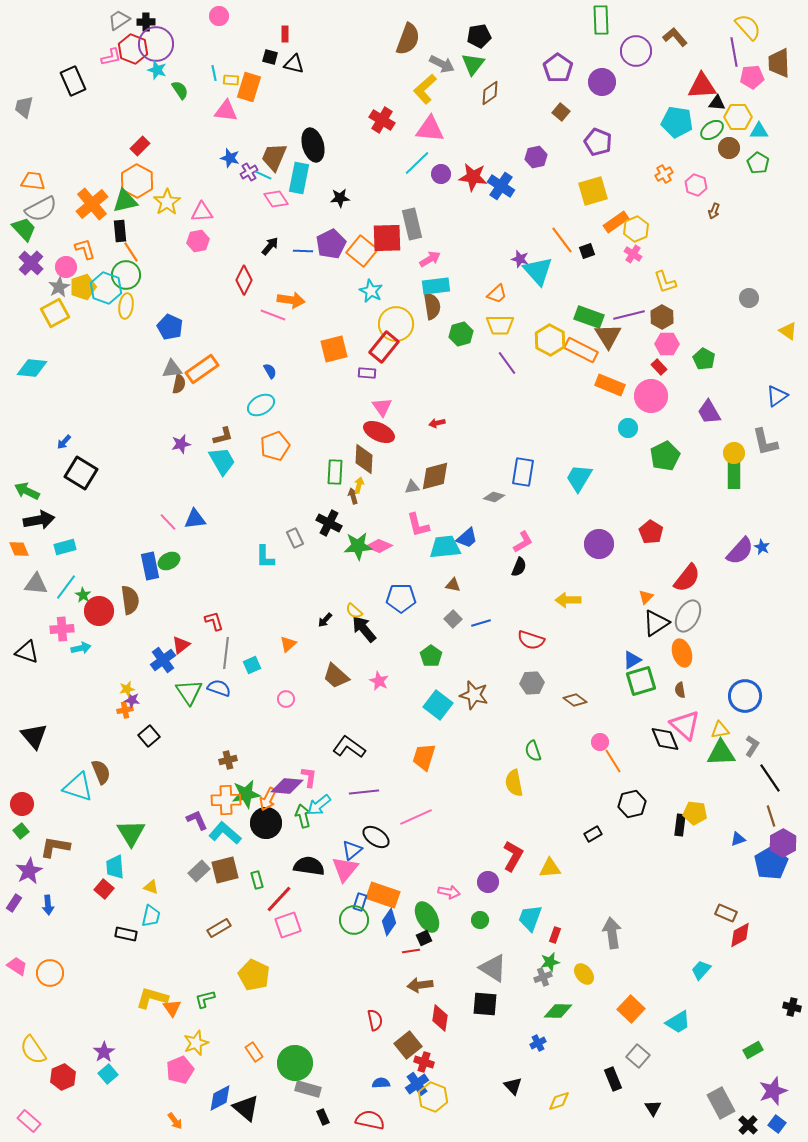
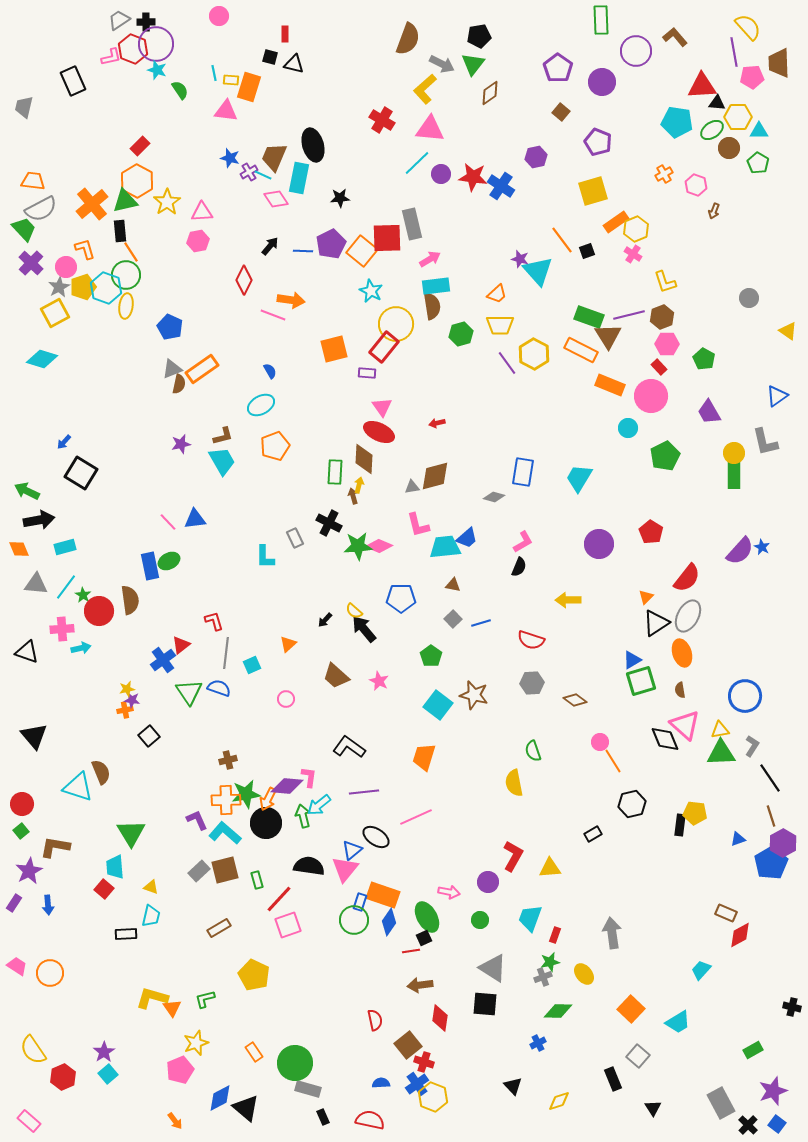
brown hexagon at (662, 317): rotated 10 degrees clockwise
yellow hexagon at (550, 340): moved 16 px left, 14 px down
cyan diamond at (32, 368): moved 10 px right, 9 px up; rotated 12 degrees clockwise
gray triangle at (172, 369): rotated 15 degrees counterclockwise
black rectangle at (126, 934): rotated 15 degrees counterclockwise
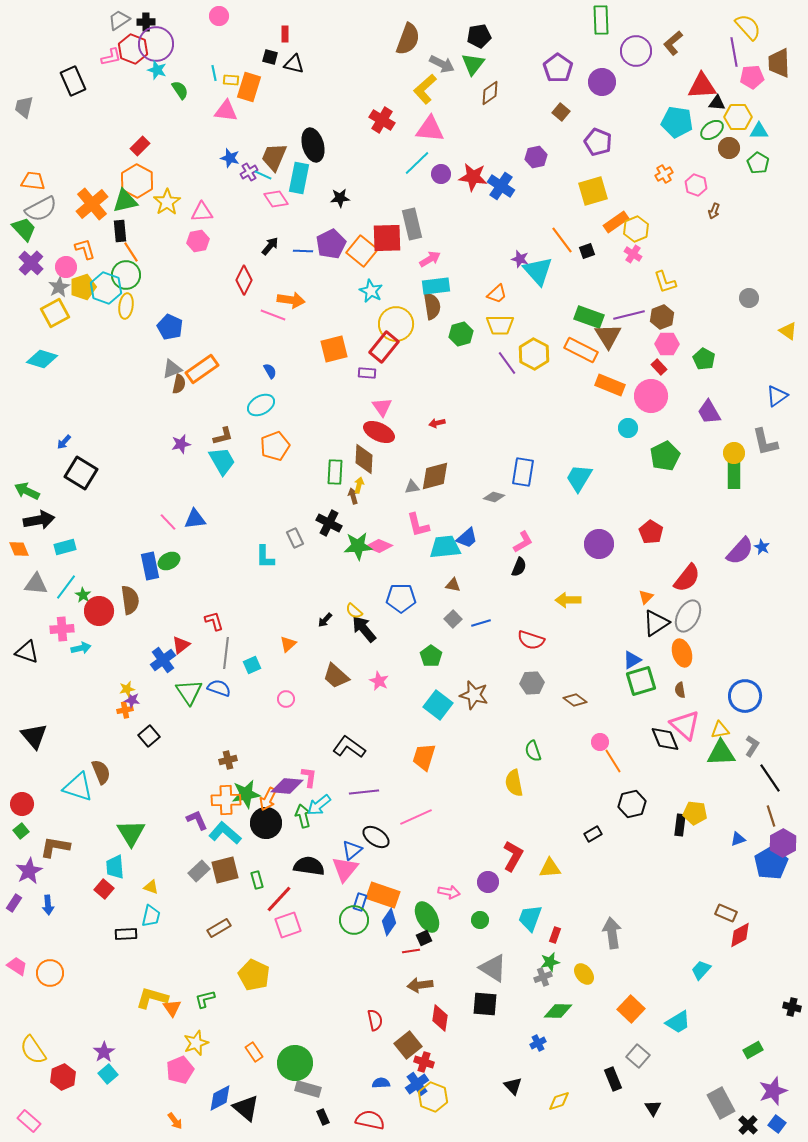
brown L-shape at (675, 37): moved 2 px left, 6 px down; rotated 90 degrees counterclockwise
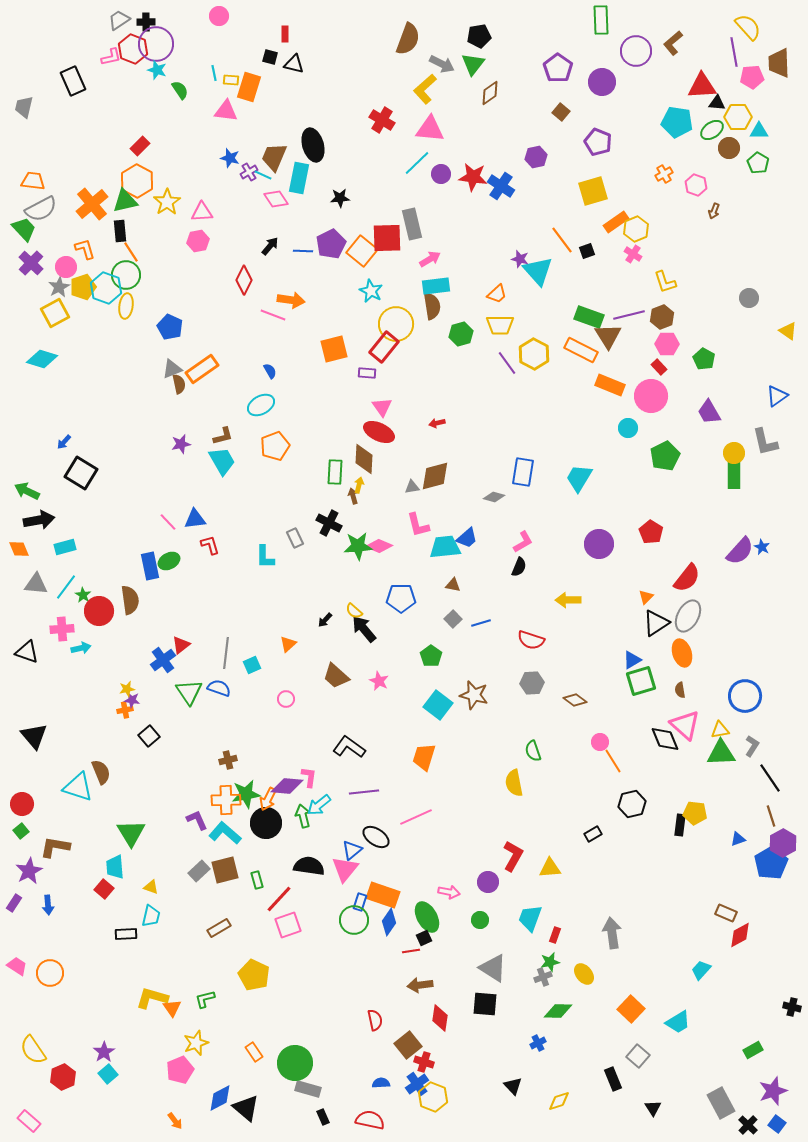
brown semicircle at (179, 384): rotated 24 degrees counterclockwise
red L-shape at (214, 621): moved 4 px left, 76 px up
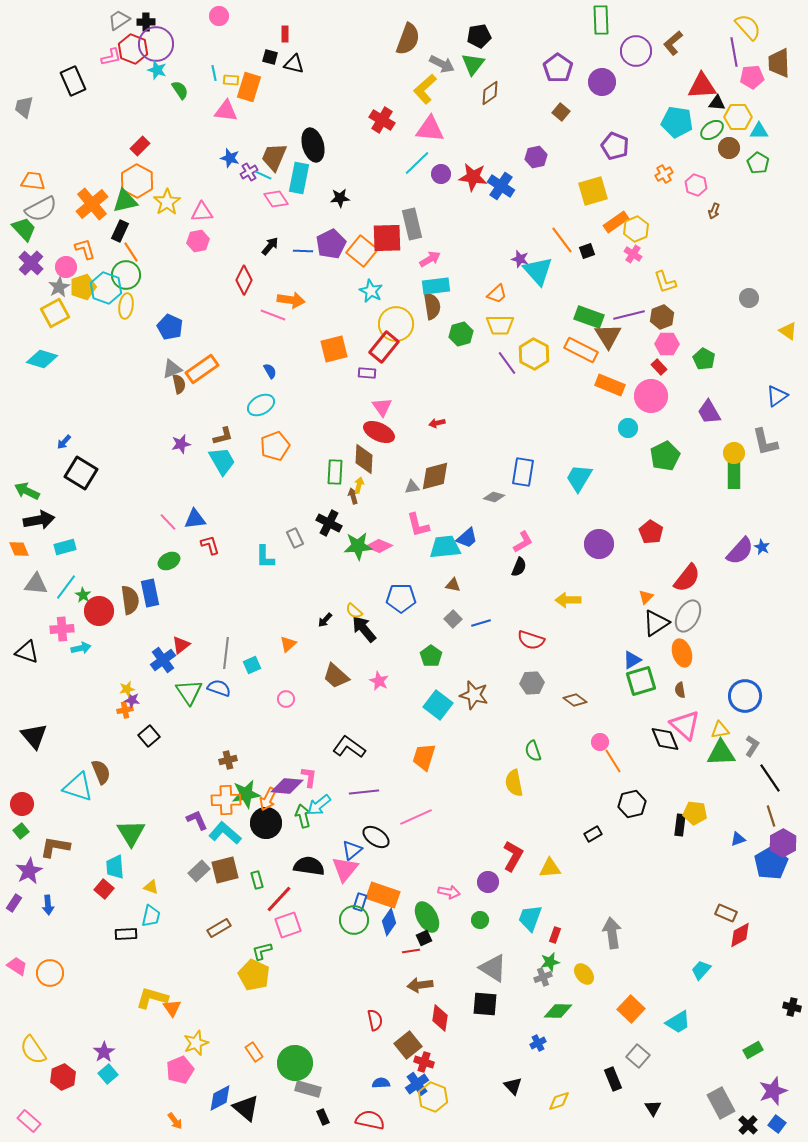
purple pentagon at (598, 142): moved 17 px right, 4 px down
black rectangle at (120, 231): rotated 30 degrees clockwise
blue rectangle at (150, 566): moved 27 px down
green L-shape at (205, 999): moved 57 px right, 48 px up
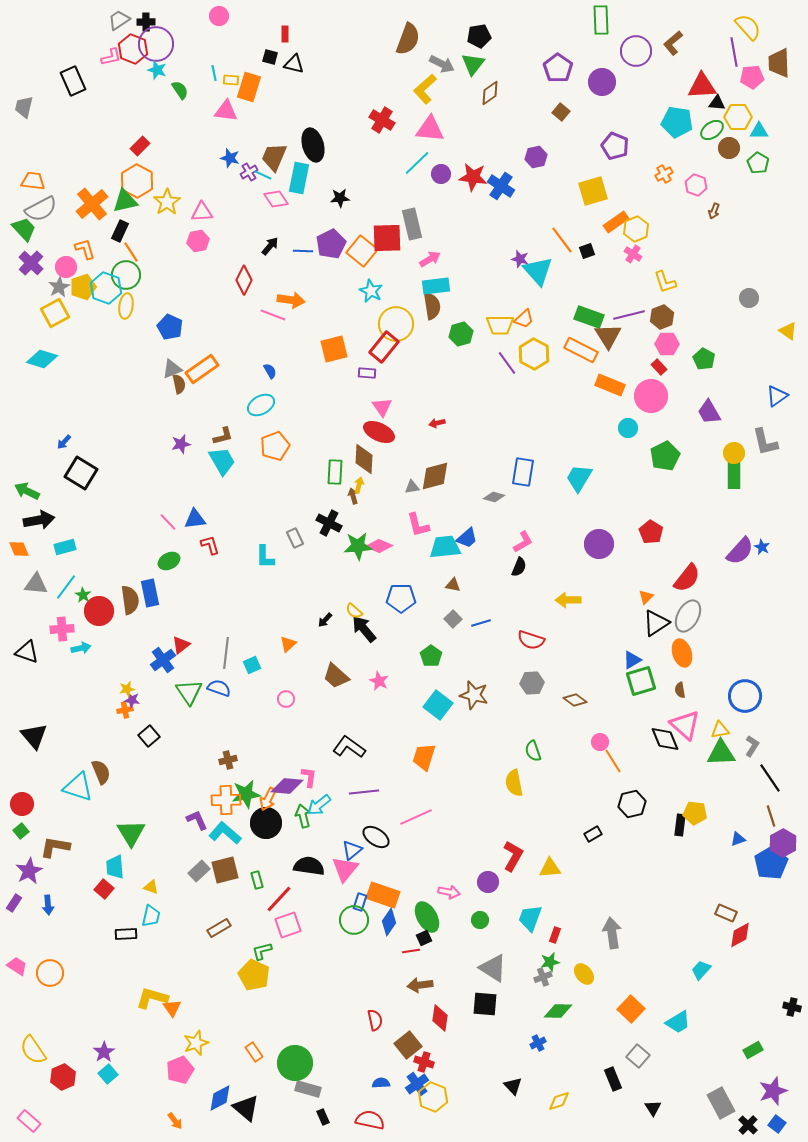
orange trapezoid at (497, 294): moved 27 px right, 25 px down
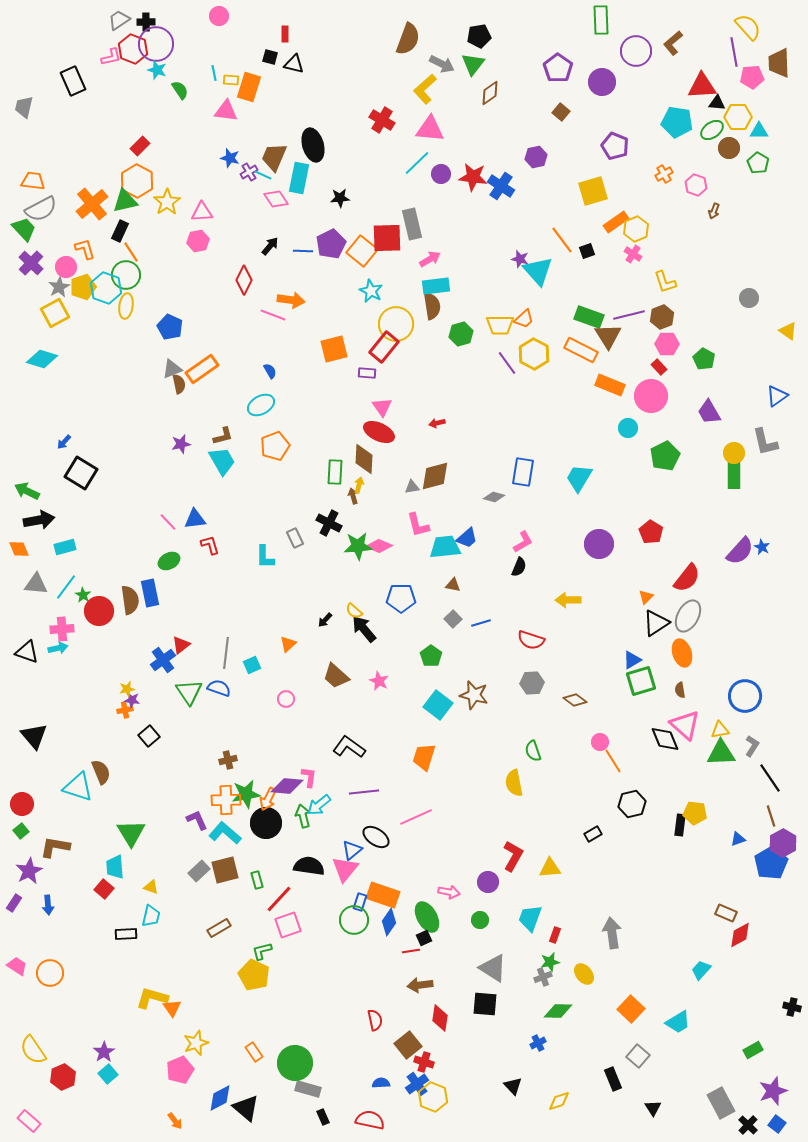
cyan arrow at (81, 648): moved 23 px left
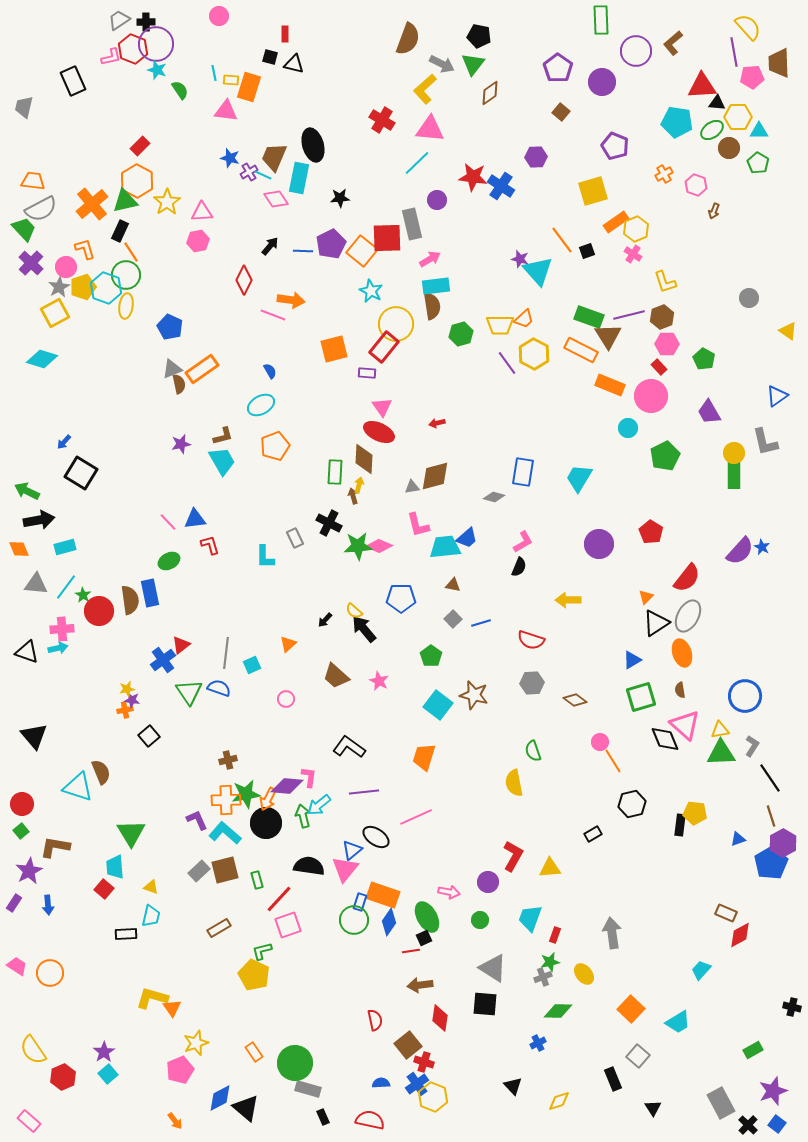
black pentagon at (479, 36): rotated 20 degrees clockwise
purple hexagon at (536, 157): rotated 10 degrees clockwise
purple circle at (441, 174): moved 4 px left, 26 px down
green square at (641, 681): moved 16 px down
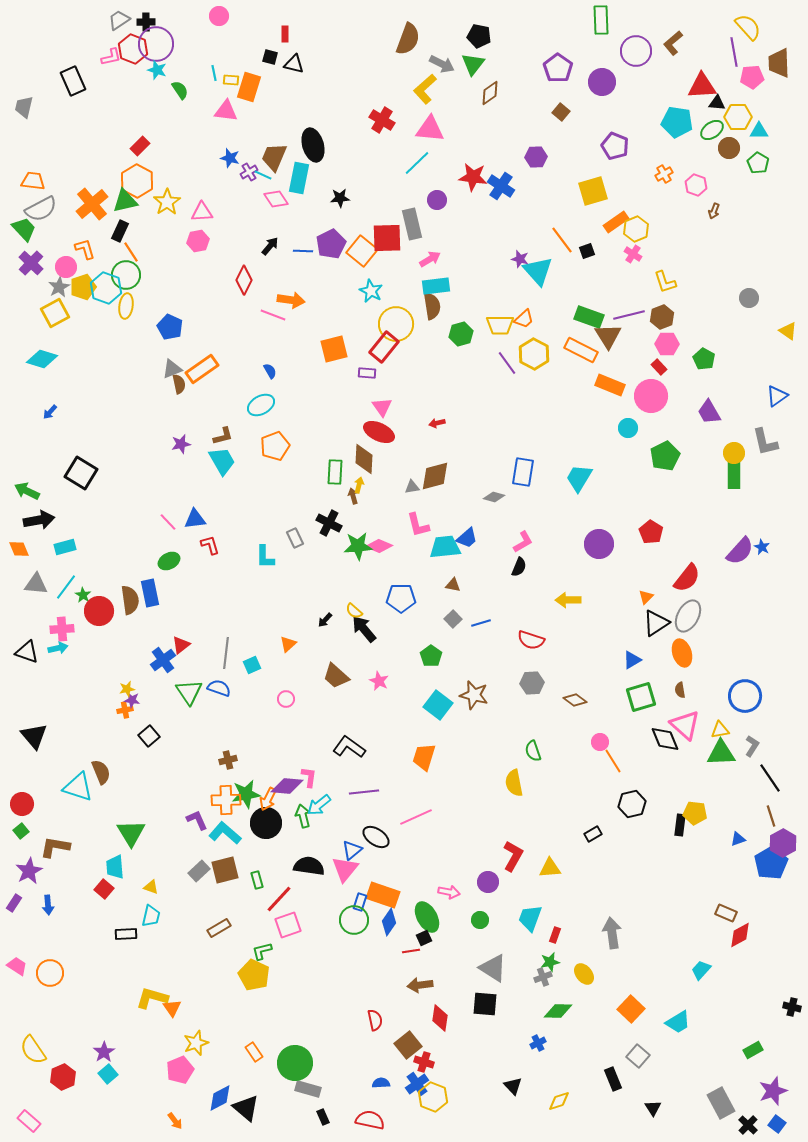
blue arrow at (64, 442): moved 14 px left, 30 px up
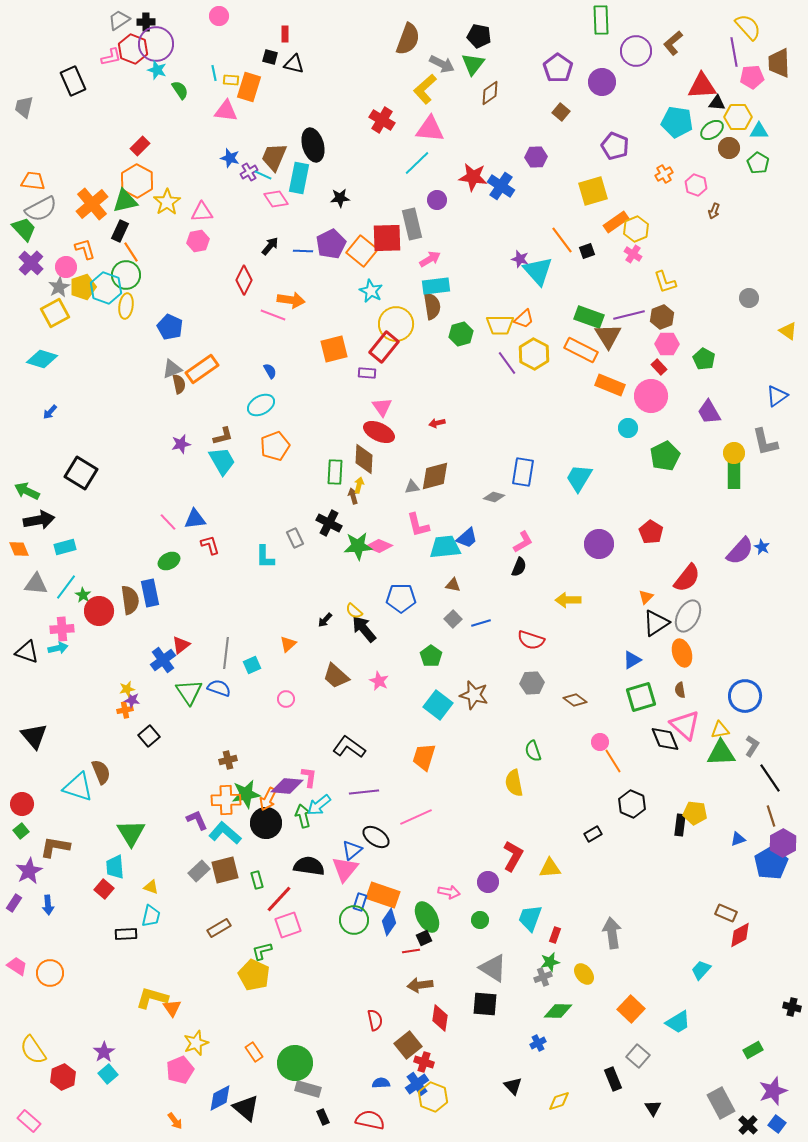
black hexagon at (632, 804): rotated 24 degrees counterclockwise
